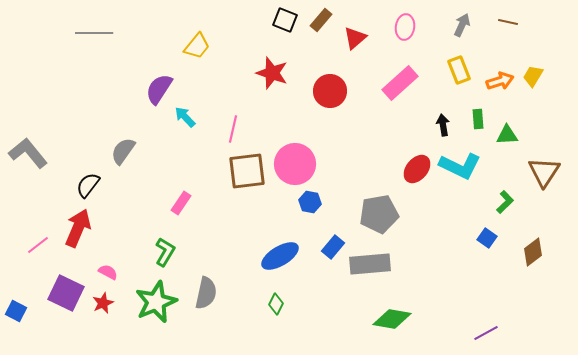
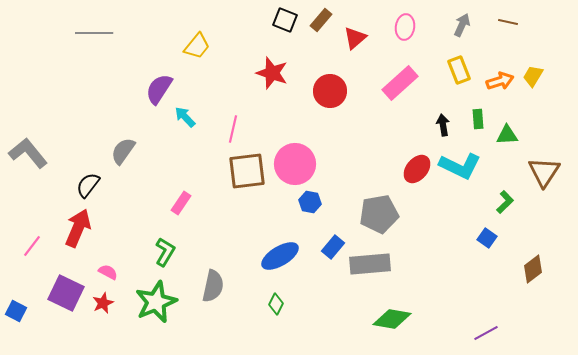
pink line at (38, 245): moved 6 px left, 1 px down; rotated 15 degrees counterclockwise
brown diamond at (533, 252): moved 17 px down
gray semicircle at (206, 293): moved 7 px right, 7 px up
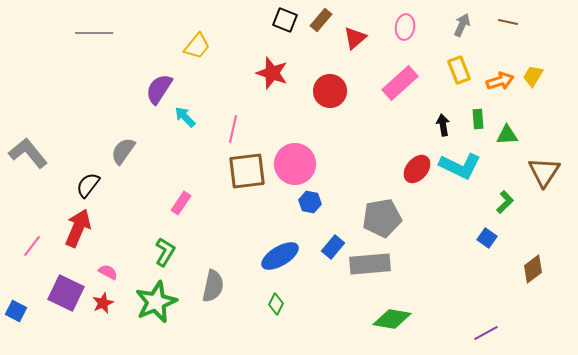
gray pentagon at (379, 214): moved 3 px right, 4 px down
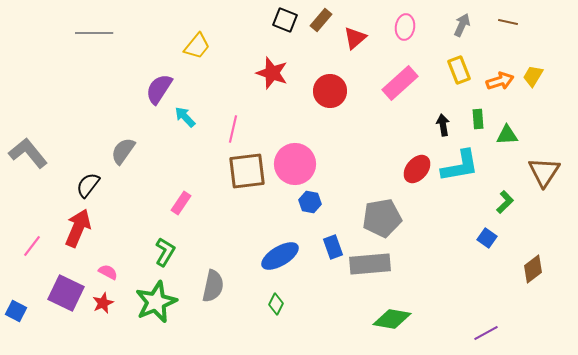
cyan L-shape at (460, 166): rotated 36 degrees counterclockwise
blue rectangle at (333, 247): rotated 60 degrees counterclockwise
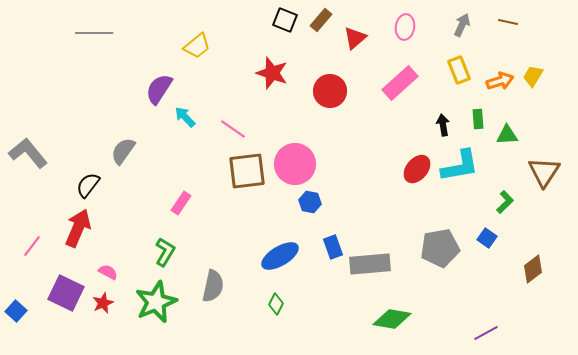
yellow trapezoid at (197, 46): rotated 12 degrees clockwise
pink line at (233, 129): rotated 68 degrees counterclockwise
gray pentagon at (382, 218): moved 58 px right, 30 px down
blue square at (16, 311): rotated 15 degrees clockwise
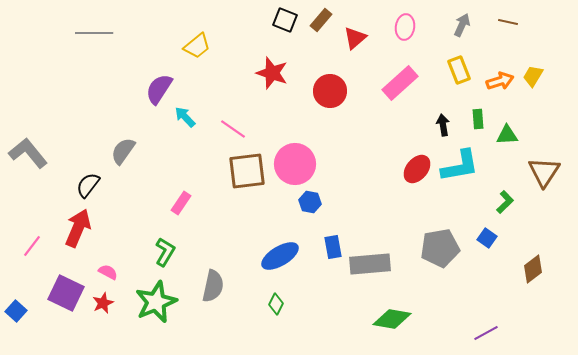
blue rectangle at (333, 247): rotated 10 degrees clockwise
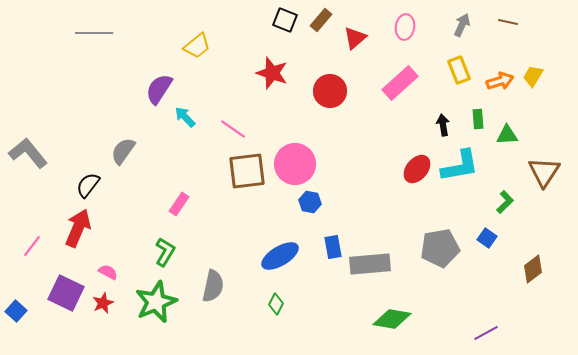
pink rectangle at (181, 203): moved 2 px left, 1 px down
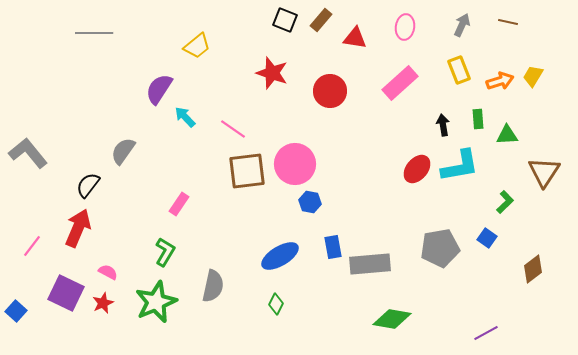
red triangle at (355, 38): rotated 50 degrees clockwise
